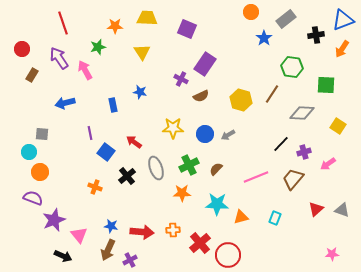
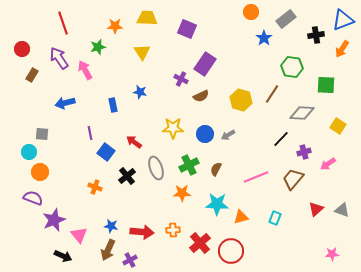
black line at (281, 144): moved 5 px up
brown semicircle at (216, 169): rotated 16 degrees counterclockwise
red circle at (228, 255): moved 3 px right, 4 px up
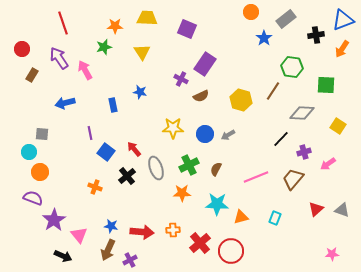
green star at (98, 47): moved 6 px right
brown line at (272, 94): moved 1 px right, 3 px up
red arrow at (134, 142): moved 7 px down; rotated 14 degrees clockwise
purple star at (54, 220): rotated 10 degrees counterclockwise
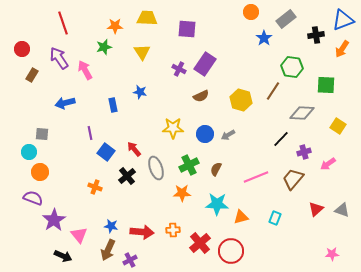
purple square at (187, 29): rotated 18 degrees counterclockwise
purple cross at (181, 79): moved 2 px left, 10 px up
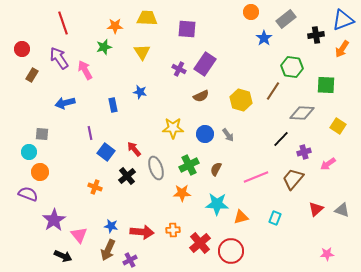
gray arrow at (228, 135): rotated 96 degrees counterclockwise
purple semicircle at (33, 198): moved 5 px left, 4 px up
pink star at (332, 254): moved 5 px left
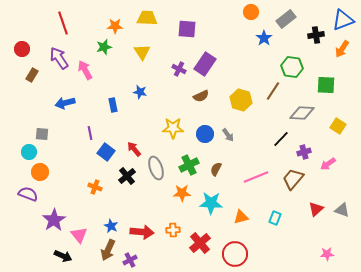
cyan star at (217, 204): moved 6 px left, 1 px up
blue star at (111, 226): rotated 16 degrees clockwise
red circle at (231, 251): moved 4 px right, 3 px down
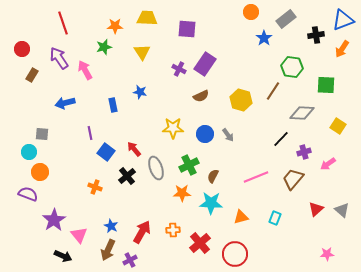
brown semicircle at (216, 169): moved 3 px left, 7 px down
gray triangle at (342, 210): rotated 21 degrees clockwise
red arrow at (142, 232): rotated 65 degrees counterclockwise
